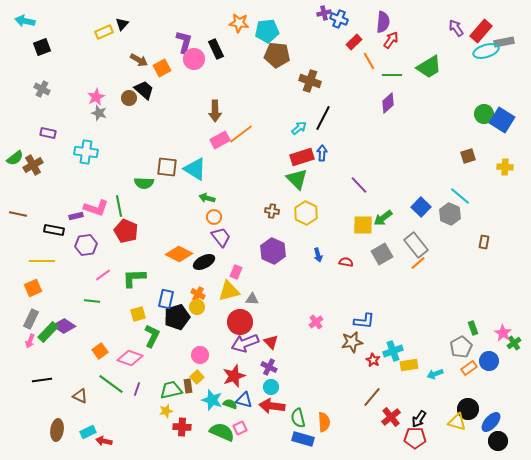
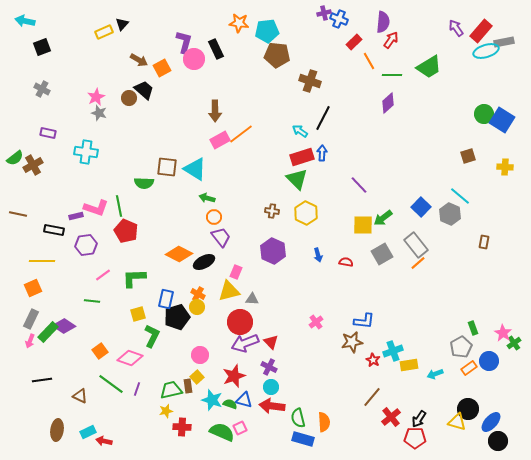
cyan arrow at (299, 128): moved 1 px right, 3 px down; rotated 105 degrees counterclockwise
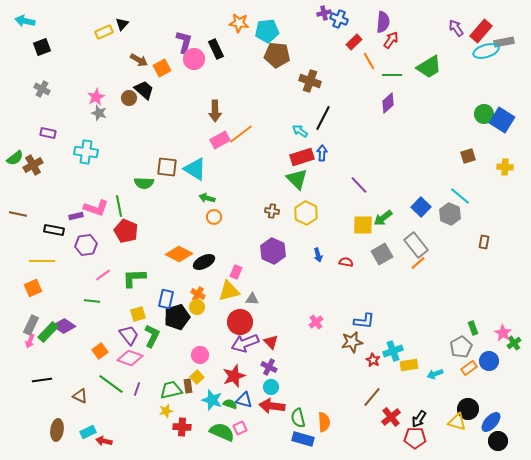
purple trapezoid at (221, 237): moved 92 px left, 98 px down
gray rectangle at (31, 319): moved 6 px down
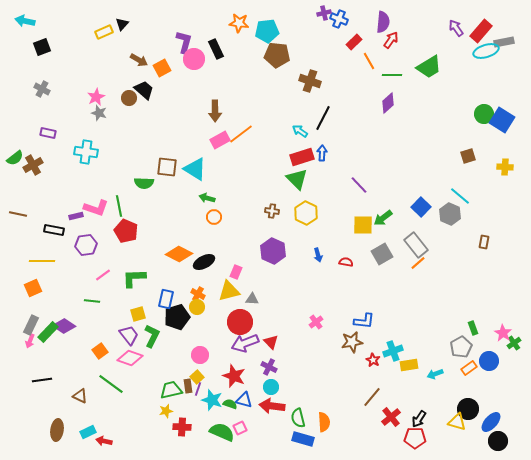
red star at (234, 376): rotated 30 degrees counterclockwise
purple line at (137, 389): moved 61 px right
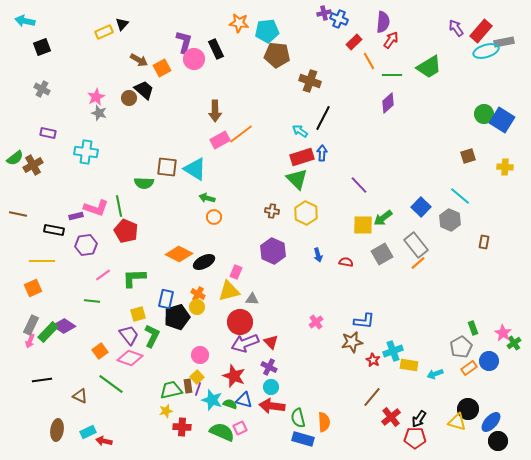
gray hexagon at (450, 214): moved 6 px down
yellow rectangle at (409, 365): rotated 18 degrees clockwise
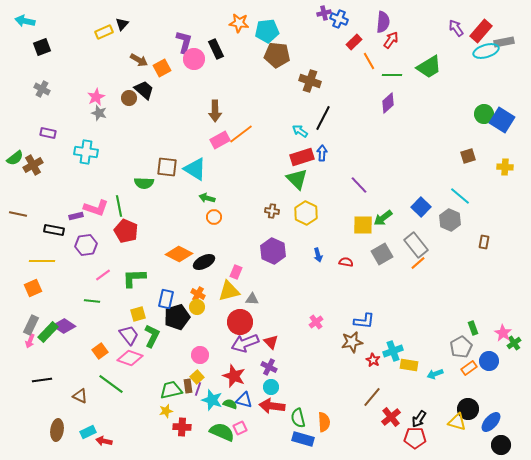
black circle at (498, 441): moved 3 px right, 4 px down
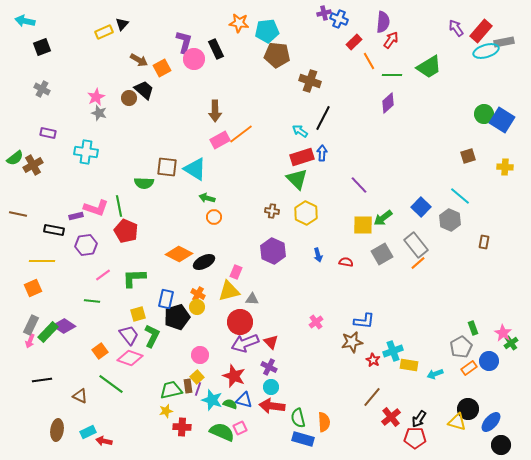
green cross at (514, 343): moved 3 px left
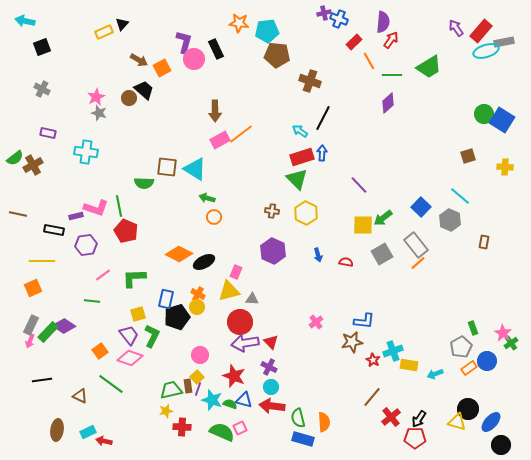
purple arrow at (245, 343): rotated 12 degrees clockwise
blue circle at (489, 361): moved 2 px left
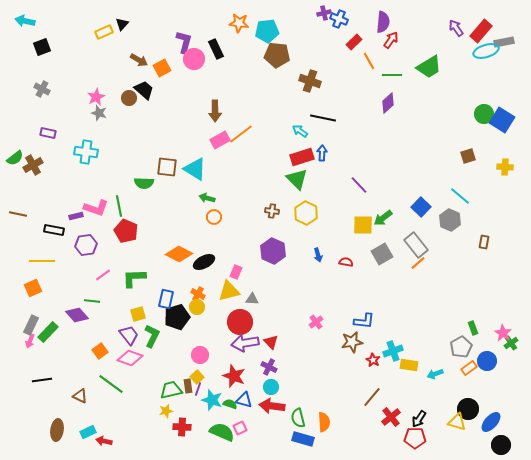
black line at (323, 118): rotated 75 degrees clockwise
purple diamond at (64, 326): moved 13 px right, 11 px up; rotated 15 degrees clockwise
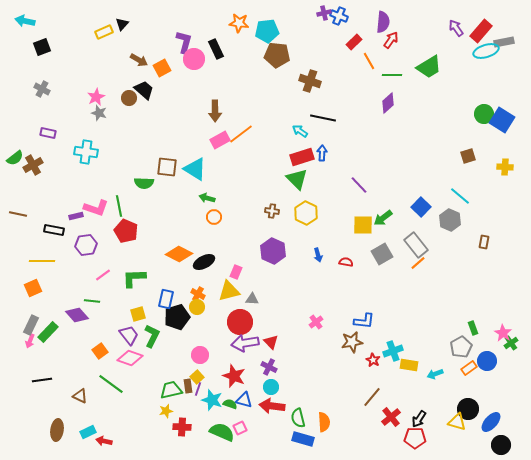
blue cross at (339, 19): moved 3 px up
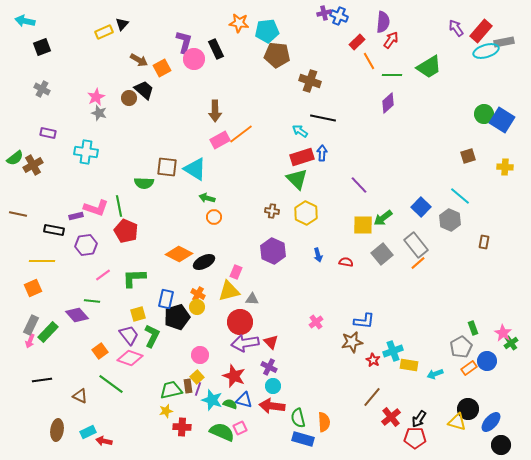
red rectangle at (354, 42): moved 3 px right
gray square at (382, 254): rotated 10 degrees counterclockwise
cyan circle at (271, 387): moved 2 px right, 1 px up
